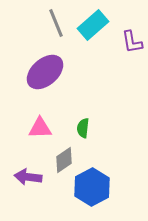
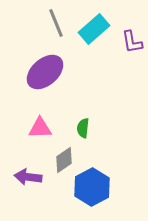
cyan rectangle: moved 1 px right, 4 px down
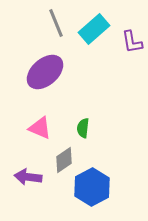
pink triangle: rotated 25 degrees clockwise
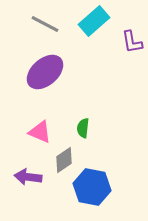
gray line: moved 11 px left, 1 px down; rotated 40 degrees counterclockwise
cyan rectangle: moved 8 px up
pink triangle: moved 4 px down
blue hexagon: rotated 21 degrees counterclockwise
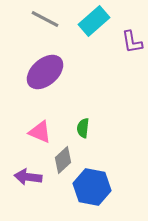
gray line: moved 5 px up
gray diamond: moved 1 px left; rotated 8 degrees counterclockwise
